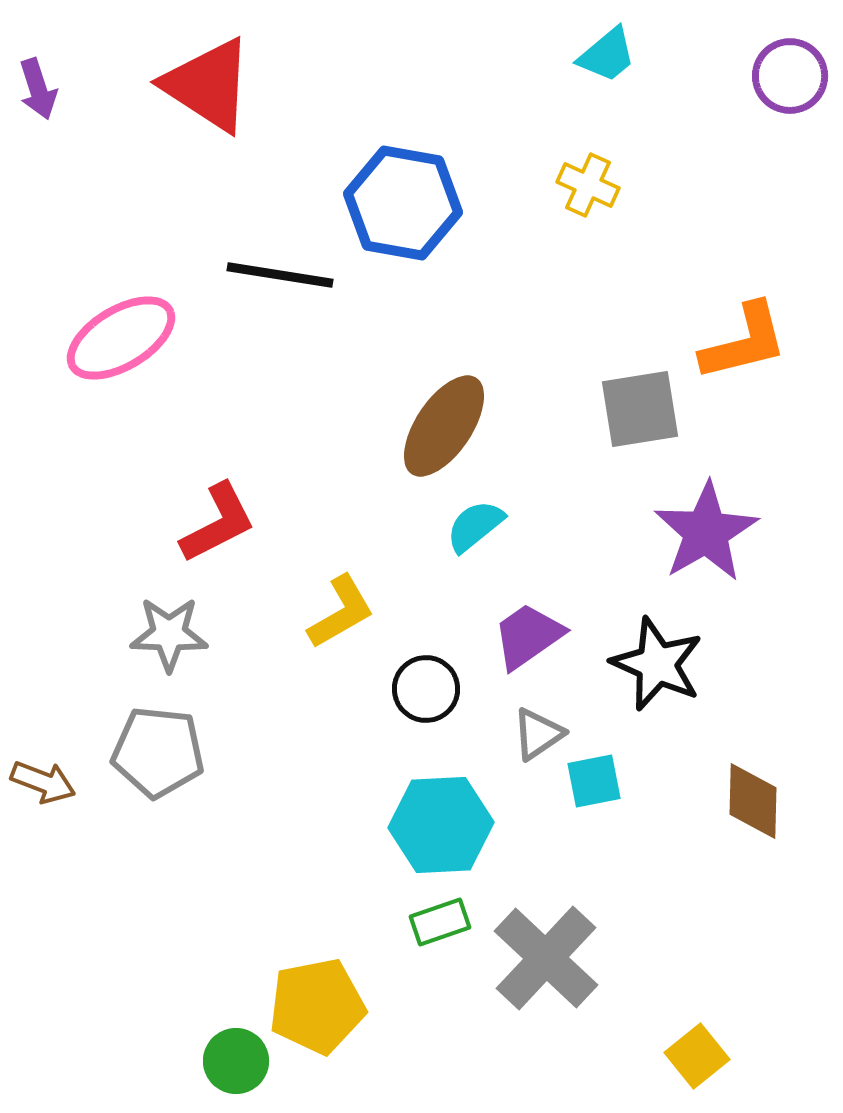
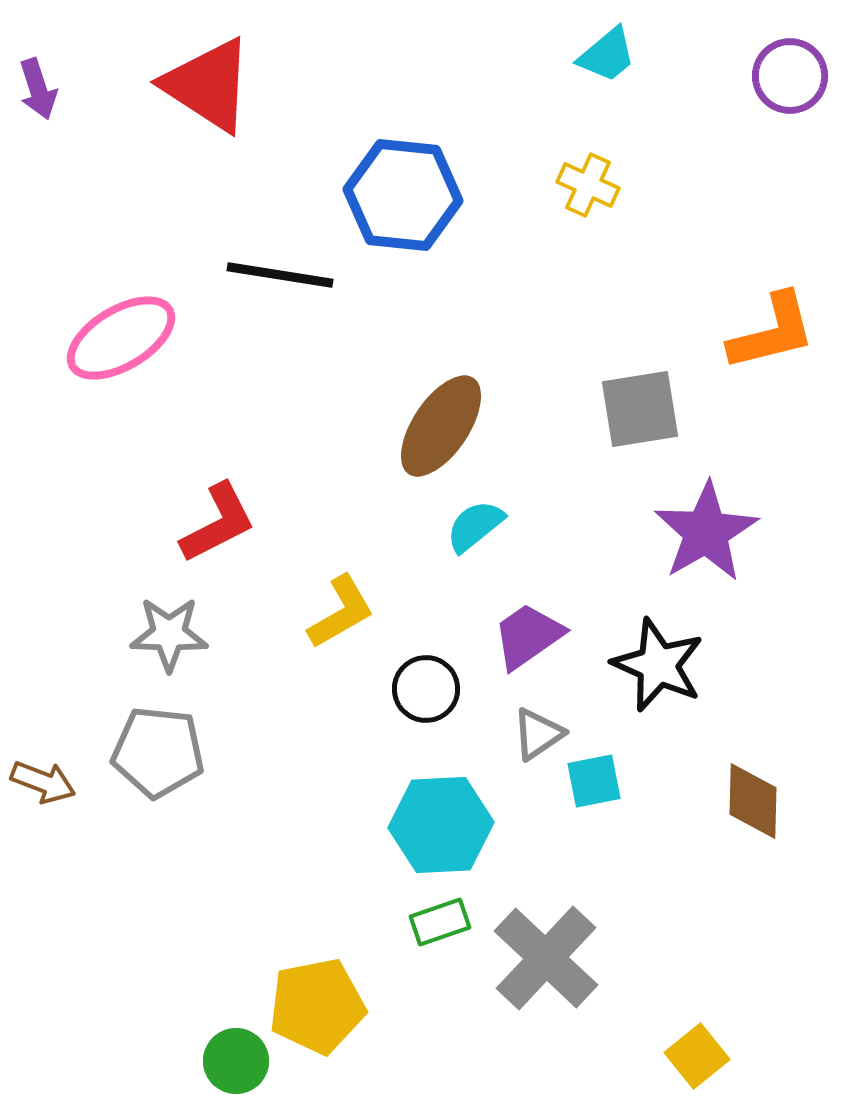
blue hexagon: moved 8 px up; rotated 4 degrees counterclockwise
orange L-shape: moved 28 px right, 10 px up
brown ellipse: moved 3 px left
black star: moved 1 px right, 1 px down
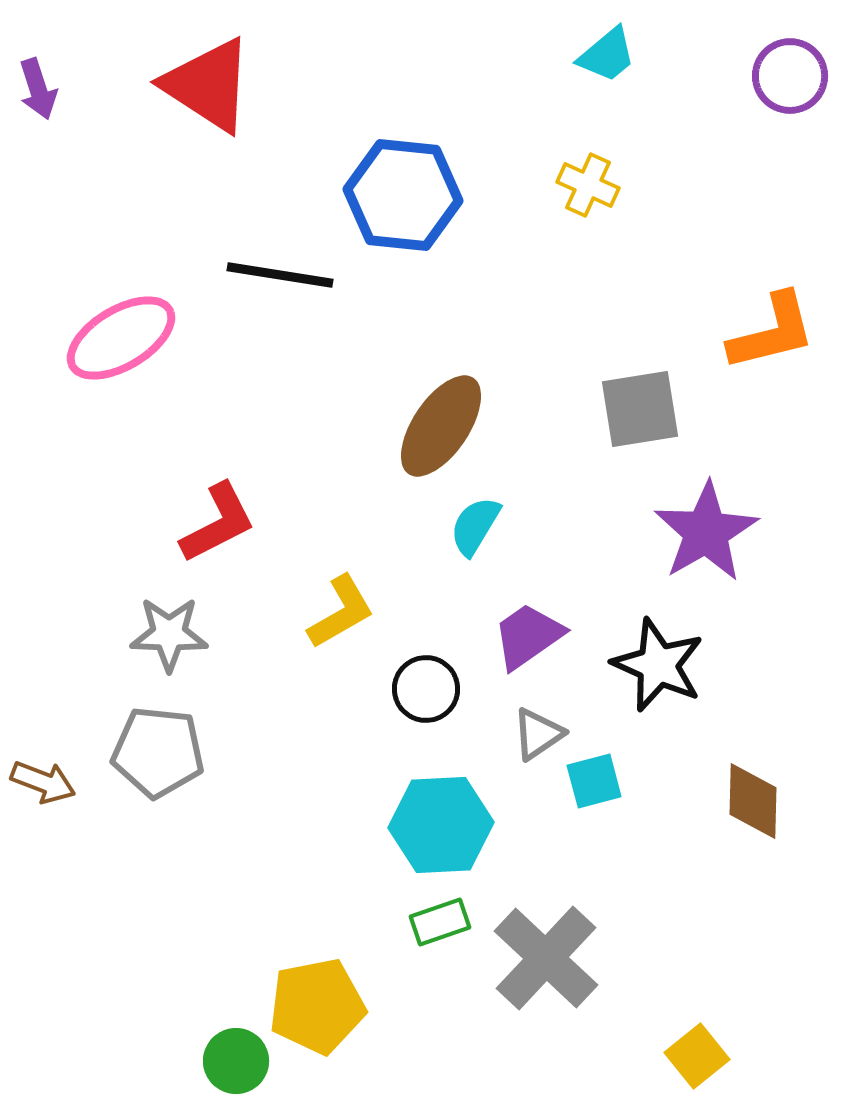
cyan semicircle: rotated 20 degrees counterclockwise
cyan square: rotated 4 degrees counterclockwise
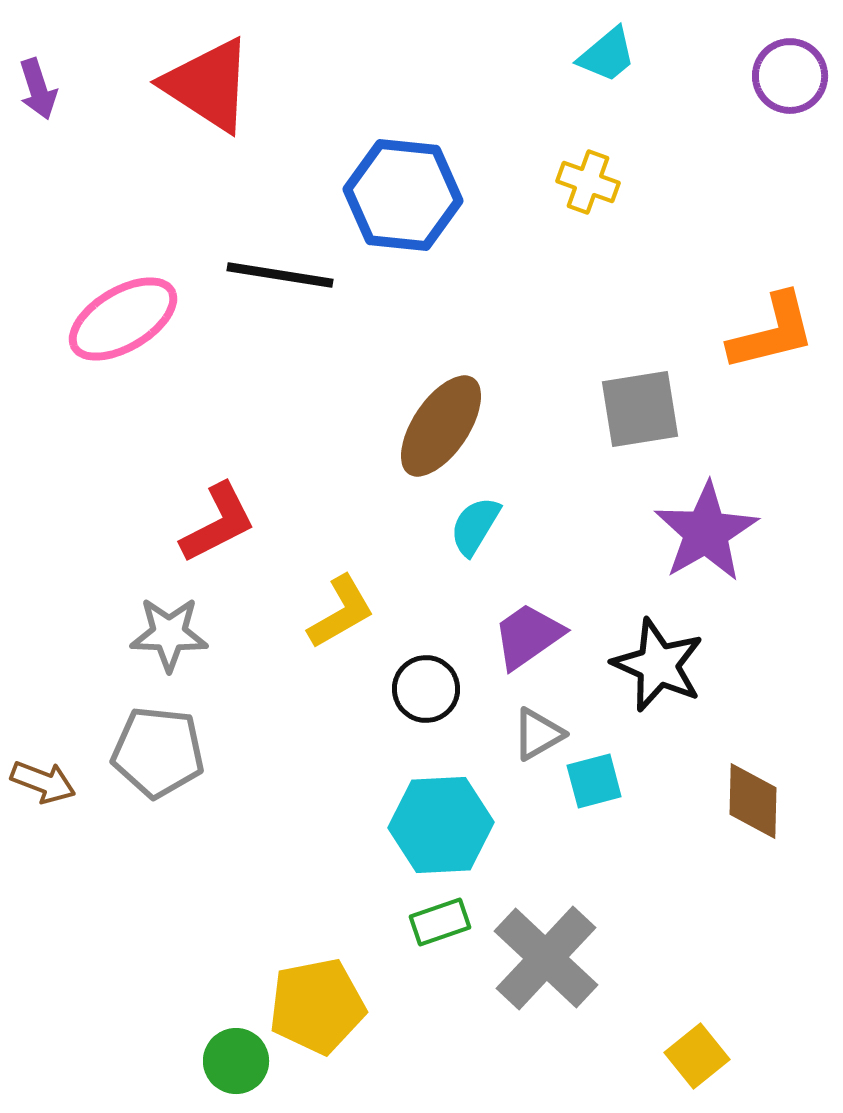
yellow cross: moved 3 px up; rotated 4 degrees counterclockwise
pink ellipse: moved 2 px right, 19 px up
gray triangle: rotated 4 degrees clockwise
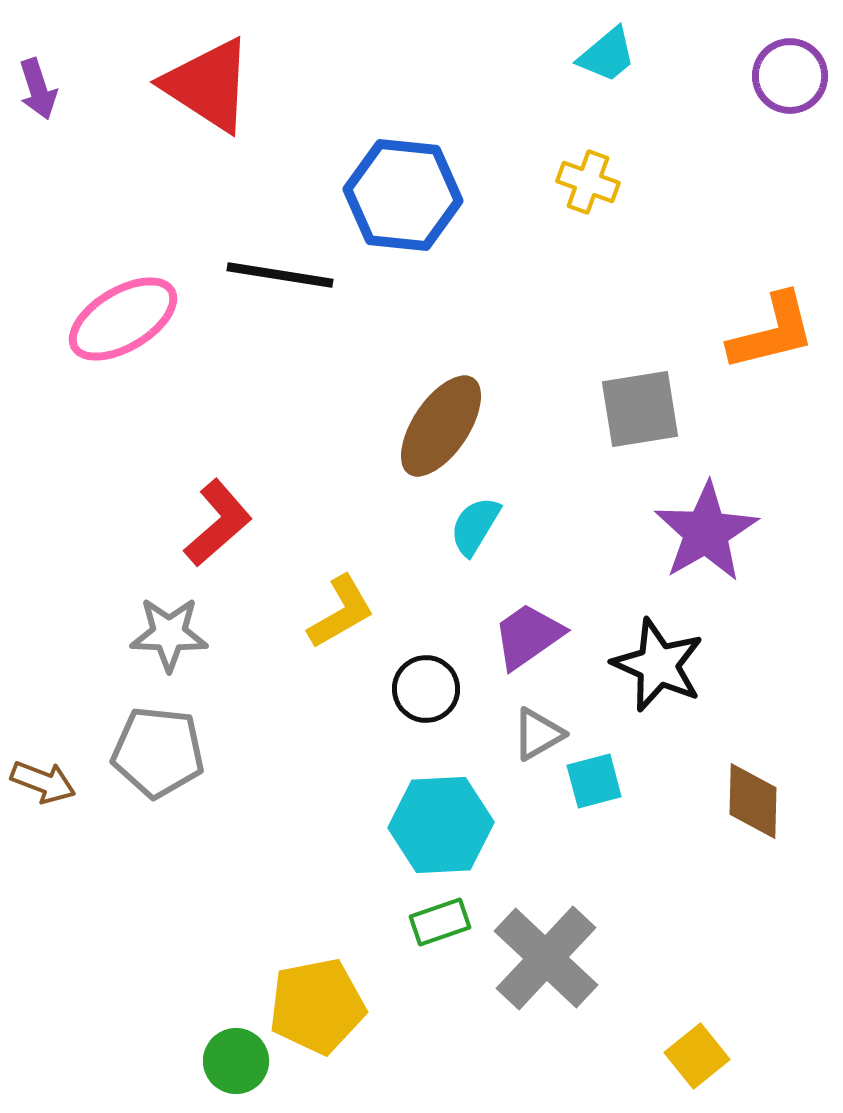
red L-shape: rotated 14 degrees counterclockwise
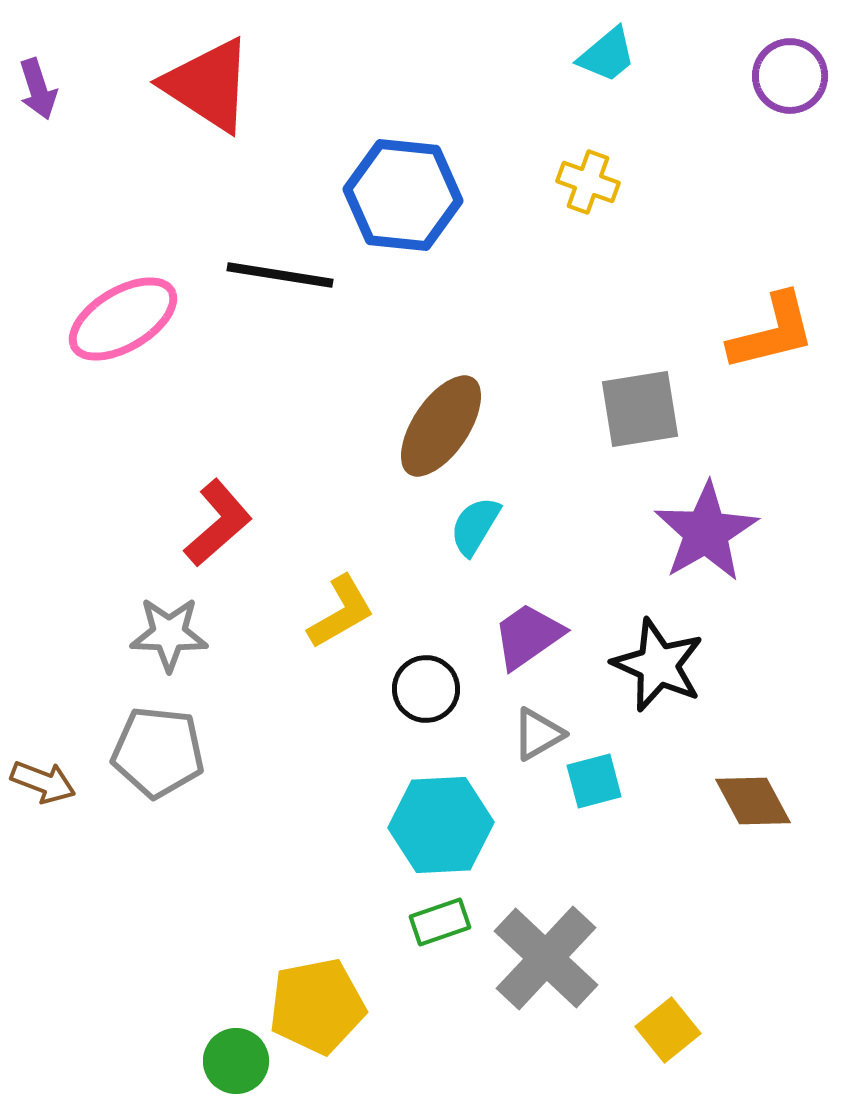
brown diamond: rotated 30 degrees counterclockwise
yellow square: moved 29 px left, 26 px up
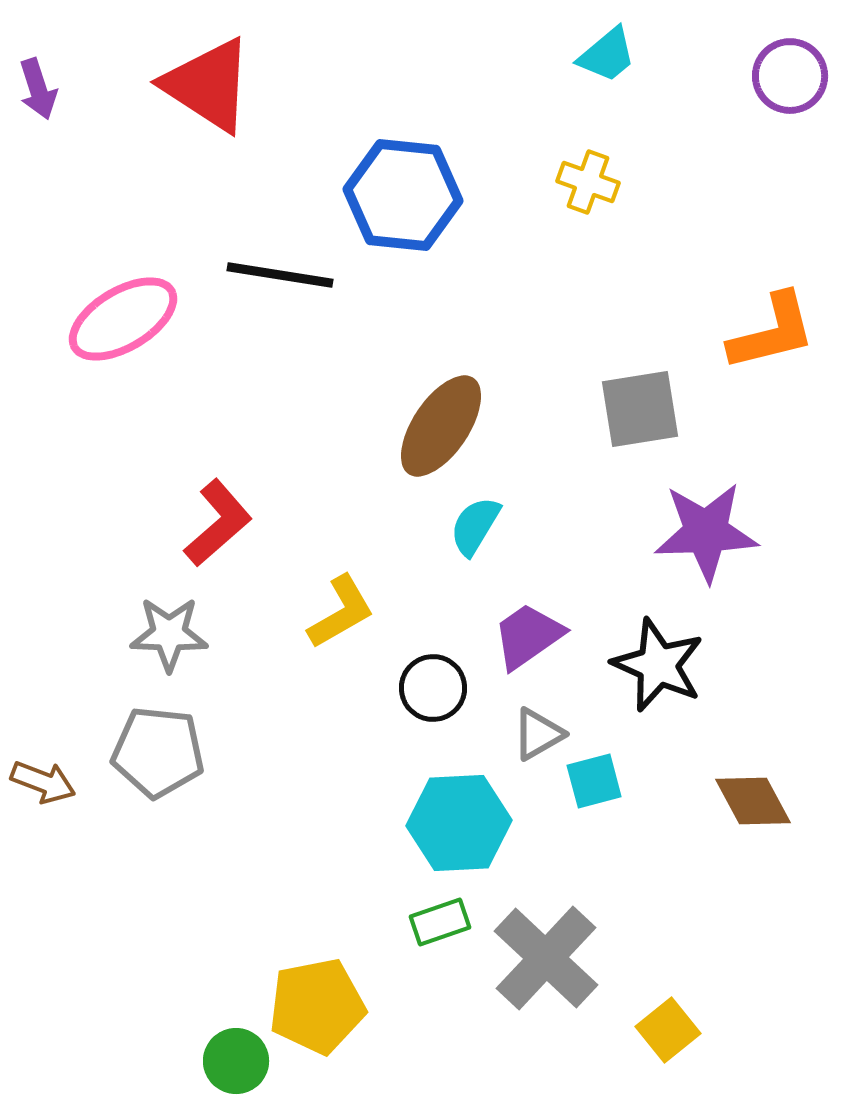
purple star: rotated 28 degrees clockwise
black circle: moved 7 px right, 1 px up
cyan hexagon: moved 18 px right, 2 px up
